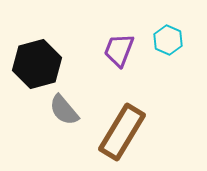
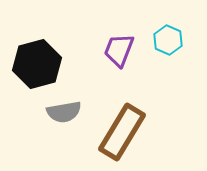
gray semicircle: moved 2 px down; rotated 60 degrees counterclockwise
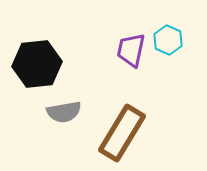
purple trapezoid: moved 12 px right; rotated 9 degrees counterclockwise
black hexagon: rotated 9 degrees clockwise
brown rectangle: moved 1 px down
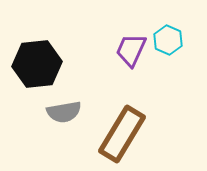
purple trapezoid: rotated 12 degrees clockwise
brown rectangle: moved 1 px down
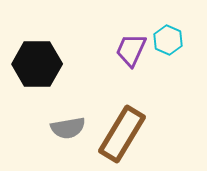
black hexagon: rotated 6 degrees clockwise
gray semicircle: moved 4 px right, 16 px down
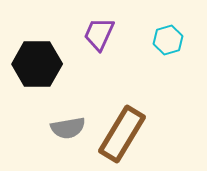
cyan hexagon: rotated 20 degrees clockwise
purple trapezoid: moved 32 px left, 16 px up
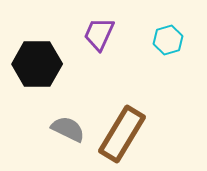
gray semicircle: moved 1 px down; rotated 144 degrees counterclockwise
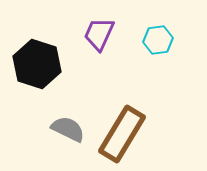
cyan hexagon: moved 10 px left; rotated 8 degrees clockwise
black hexagon: rotated 18 degrees clockwise
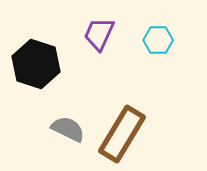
cyan hexagon: rotated 8 degrees clockwise
black hexagon: moved 1 px left
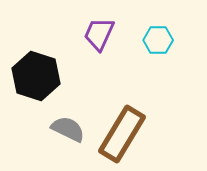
black hexagon: moved 12 px down
